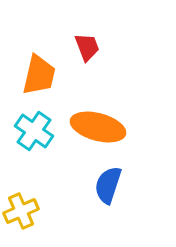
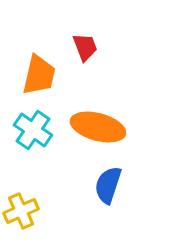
red trapezoid: moved 2 px left
cyan cross: moved 1 px left, 1 px up
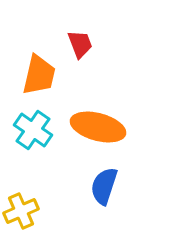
red trapezoid: moved 5 px left, 3 px up
blue semicircle: moved 4 px left, 1 px down
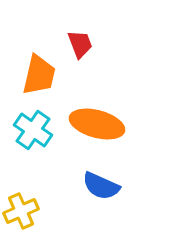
orange ellipse: moved 1 px left, 3 px up
blue semicircle: moved 3 px left; rotated 84 degrees counterclockwise
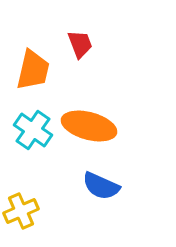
orange trapezoid: moved 6 px left, 5 px up
orange ellipse: moved 8 px left, 2 px down
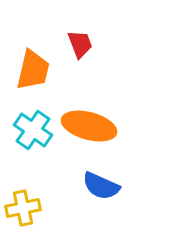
yellow cross: moved 2 px right, 3 px up; rotated 12 degrees clockwise
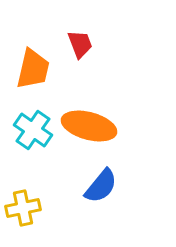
orange trapezoid: moved 1 px up
blue semicircle: rotated 75 degrees counterclockwise
